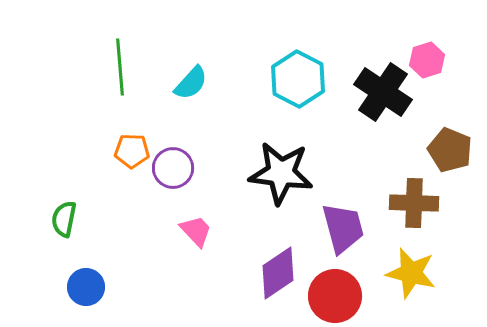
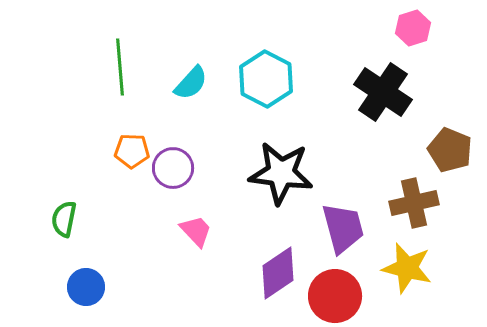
pink hexagon: moved 14 px left, 32 px up
cyan hexagon: moved 32 px left
brown cross: rotated 15 degrees counterclockwise
yellow star: moved 4 px left, 5 px up
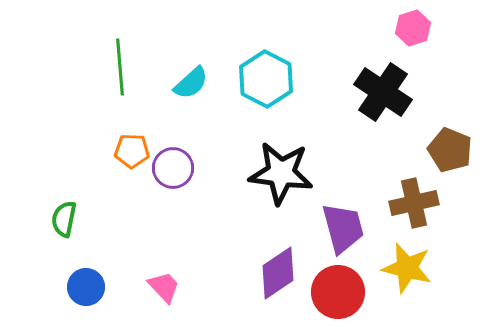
cyan semicircle: rotated 6 degrees clockwise
pink trapezoid: moved 32 px left, 56 px down
red circle: moved 3 px right, 4 px up
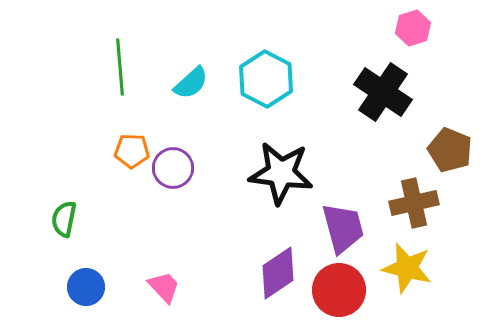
red circle: moved 1 px right, 2 px up
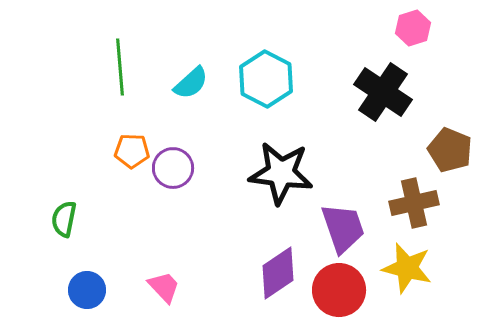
purple trapezoid: rotated 4 degrees counterclockwise
blue circle: moved 1 px right, 3 px down
